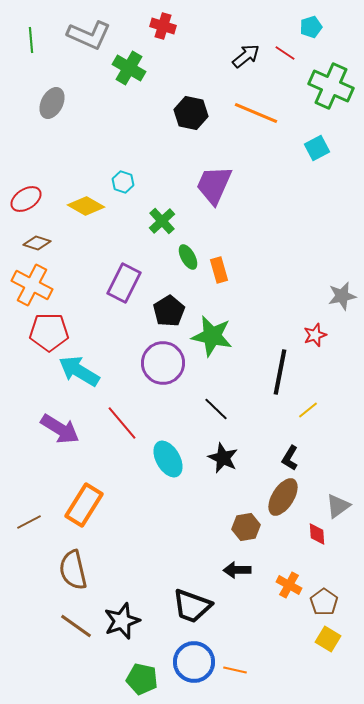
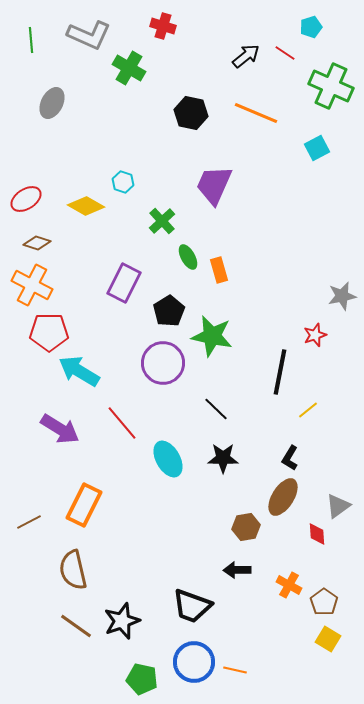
black star at (223, 458): rotated 24 degrees counterclockwise
orange rectangle at (84, 505): rotated 6 degrees counterclockwise
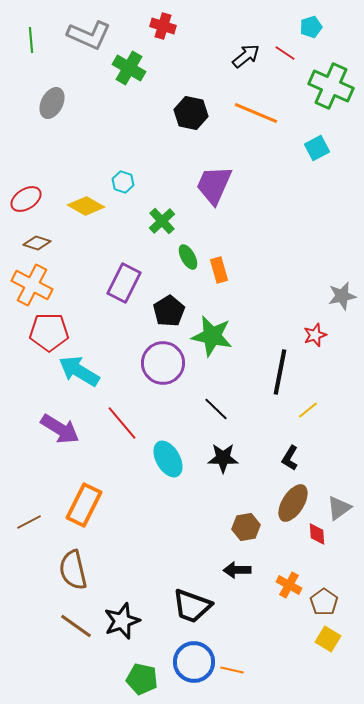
brown ellipse at (283, 497): moved 10 px right, 6 px down
gray triangle at (338, 506): moved 1 px right, 2 px down
orange line at (235, 670): moved 3 px left
